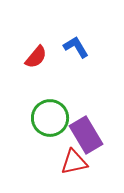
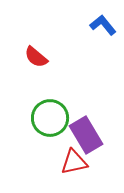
blue L-shape: moved 27 px right, 22 px up; rotated 8 degrees counterclockwise
red semicircle: rotated 90 degrees clockwise
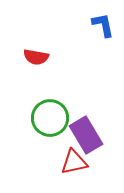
blue L-shape: rotated 28 degrees clockwise
red semicircle: rotated 30 degrees counterclockwise
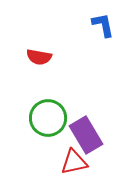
red semicircle: moved 3 px right
green circle: moved 2 px left
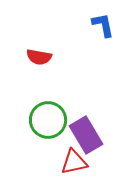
green circle: moved 2 px down
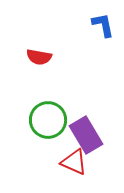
red triangle: rotated 36 degrees clockwise
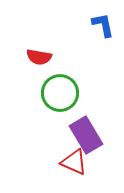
green circle: moved 12 px right, 27 px up
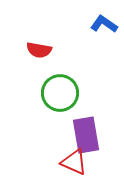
blue L-shape: moved 1 px right, 1 px up; rotated 44 degrees counterclockwise
red semicircle: moved 7 px up
purple rectangle: rotated 21 degrees clockwise
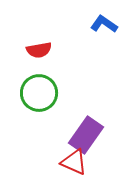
red semicircle: rotated 20 degrees counterclockwise
green circle: moved 21 px left
purple rectangle: rotated 45 degrees clockwise
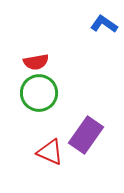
red semicircle: moved 3 px left, 12 px down
red triangle: moved 24 px left, 10 px up
